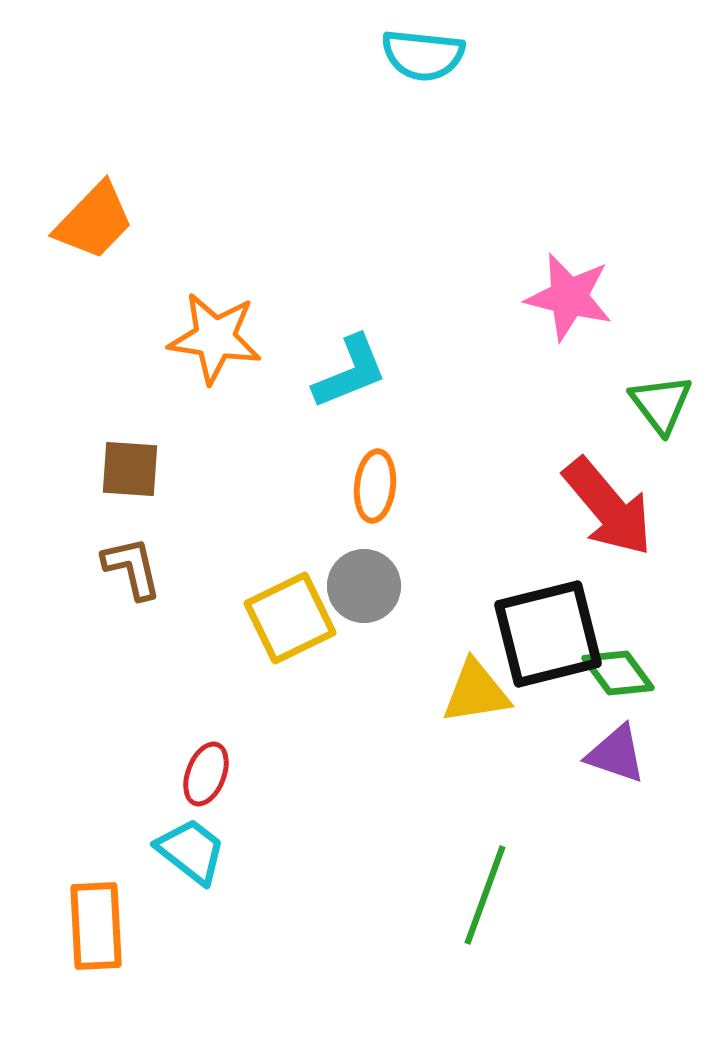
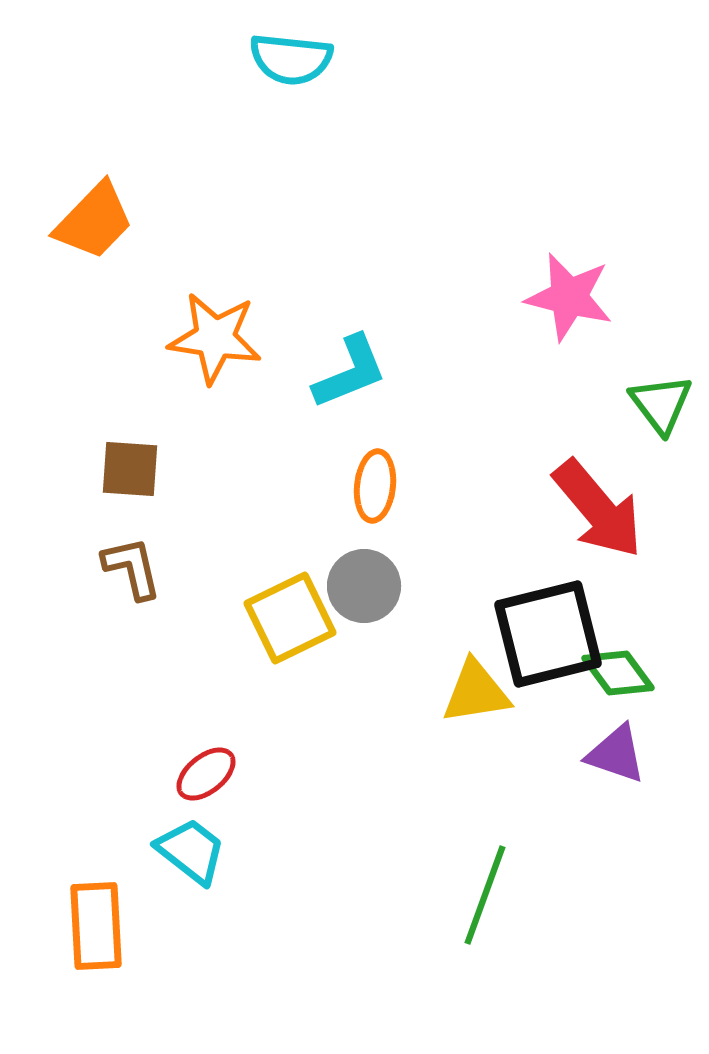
cyan semicircle: moved 132 px left, 4 px down
red arrow: moved 10 px left, 2 px down
red ellipse: rotated 30 degrees clockwise
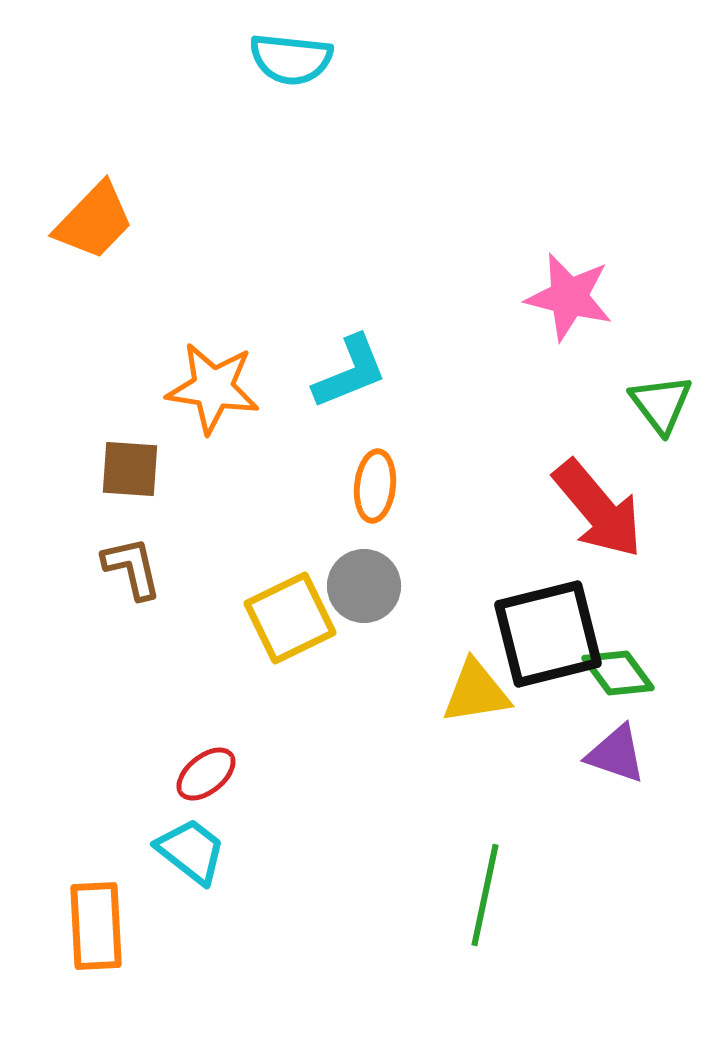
orange star: moved 2 px left, 50 px down
green line: rotated 8 degrees counterclockwise
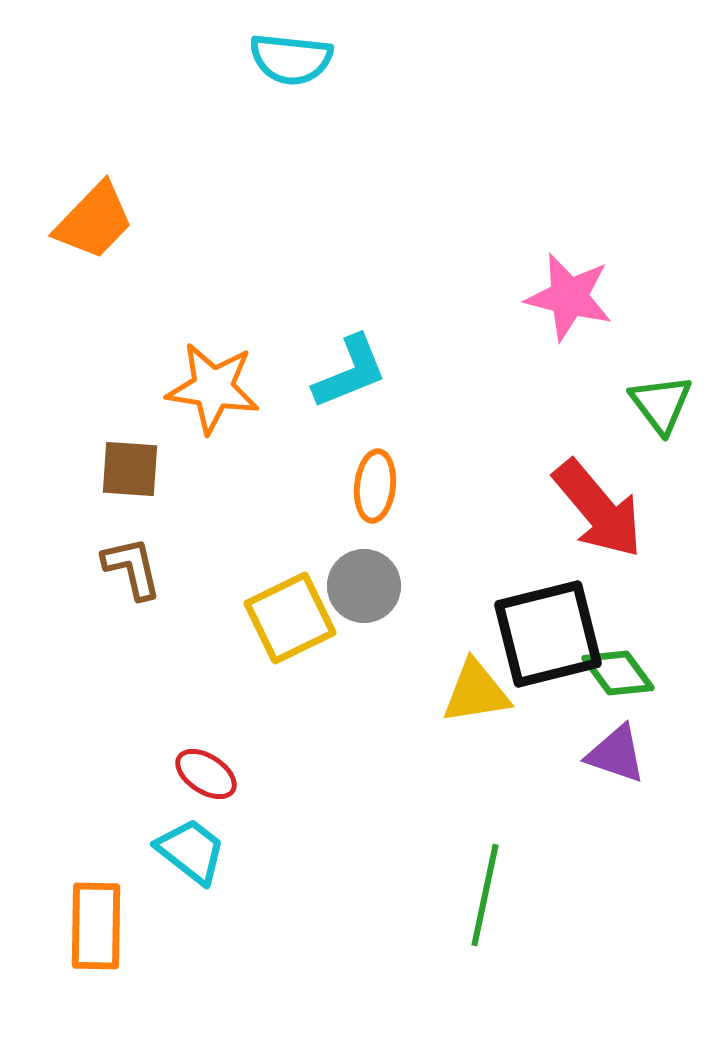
red ellipse: rotated 72 degrees clockwise
orange rectangle: rotated 4 degrees clockwise
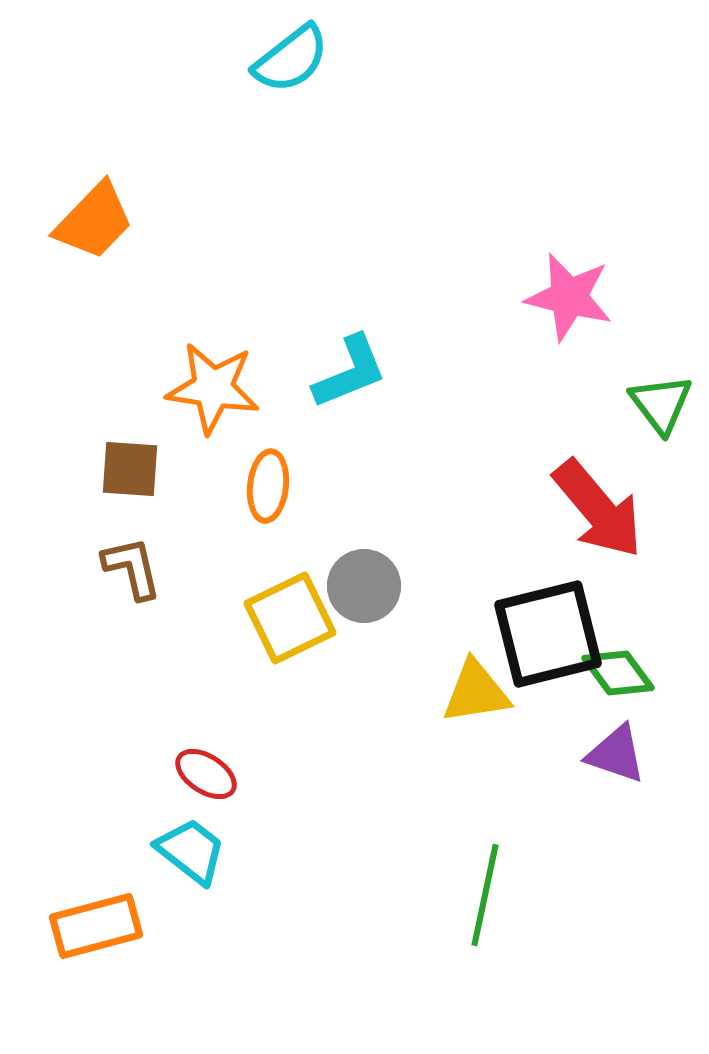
cyan semicircle: rotated 44 degrees counterclockwise
orange ellipse: moved 107 px left
orange rectangle: rotated 74 degrees clockwise
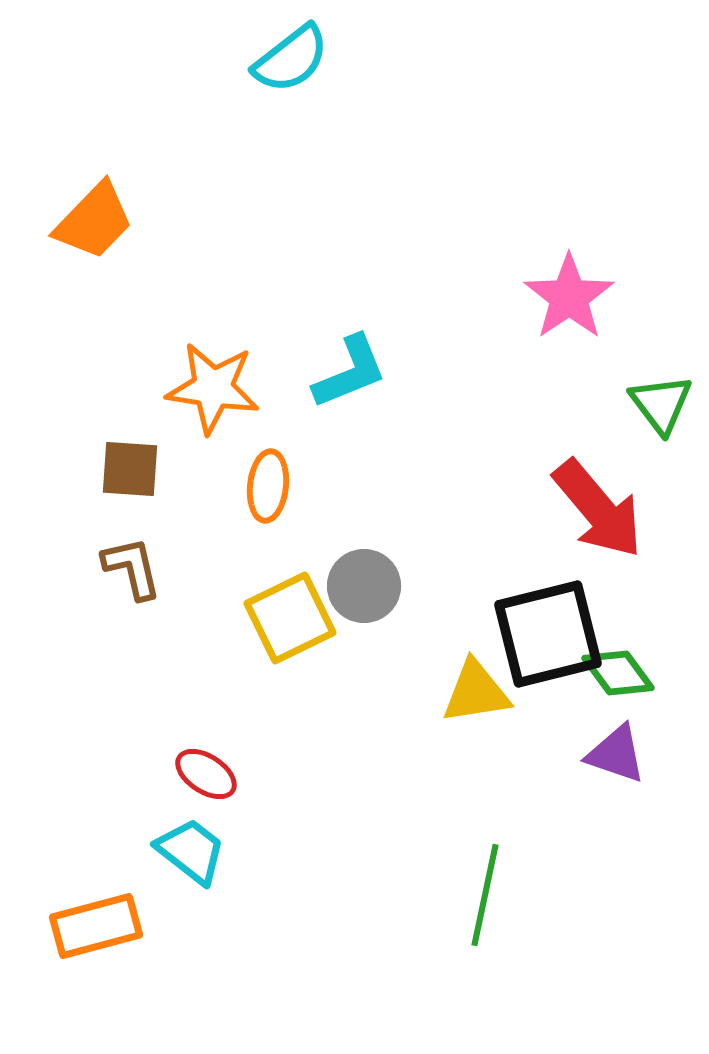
pink star: rotated 24 degrees clockwise
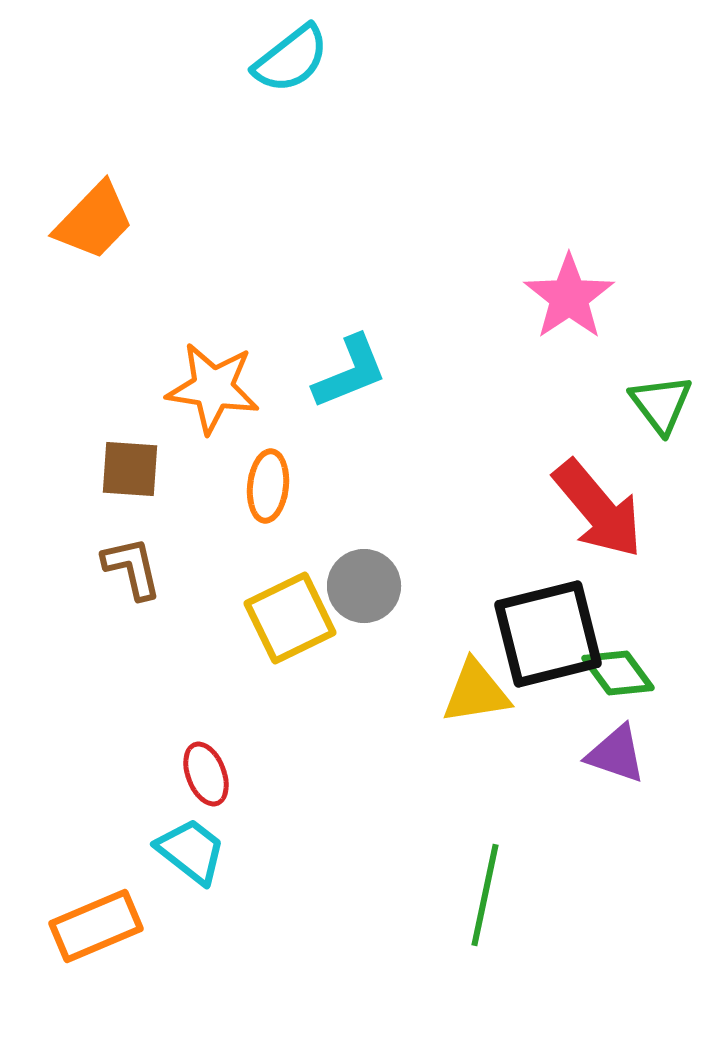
red ellipse: rotated 36 degrees clockwise
orange rectangle: rotated 8 degrees counterclockwise
